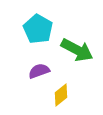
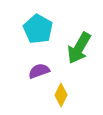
green arrow: moved 2 px right, 2 px up; rotated 92 degrees clockwise
yellow diamond: rotated 25 degrees counterclockwise
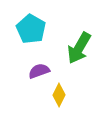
cyan pentagon: moved 7 px left
yellow diamond: moved 2 px left
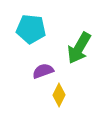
cyan pentagon: rotated 24 degrees counterclockwise
purple semicircle: moved 4 px right
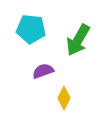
green arrow: moved 1 px left, 8 px up
yellow diamond: moved 5 px right, 3 px down
